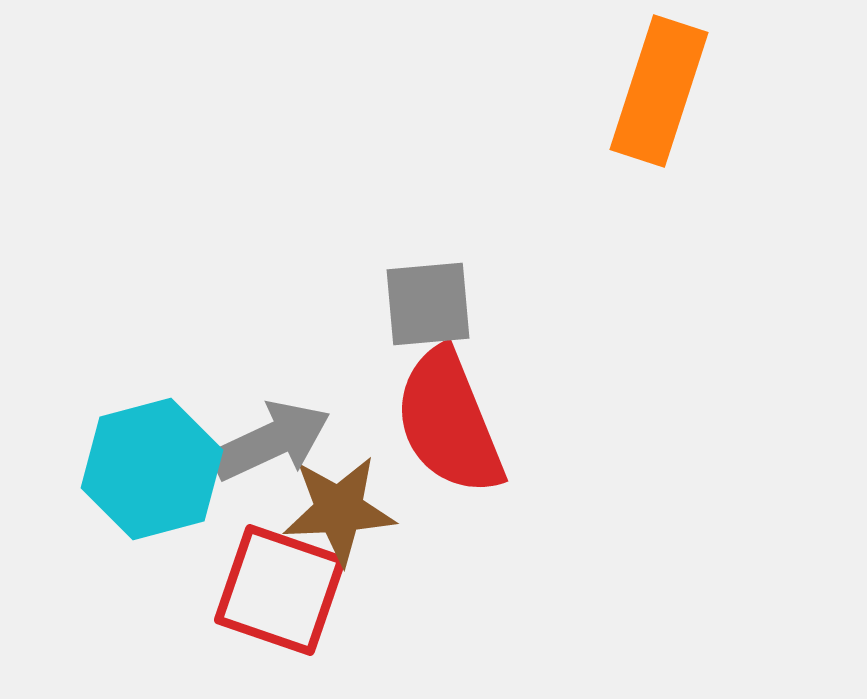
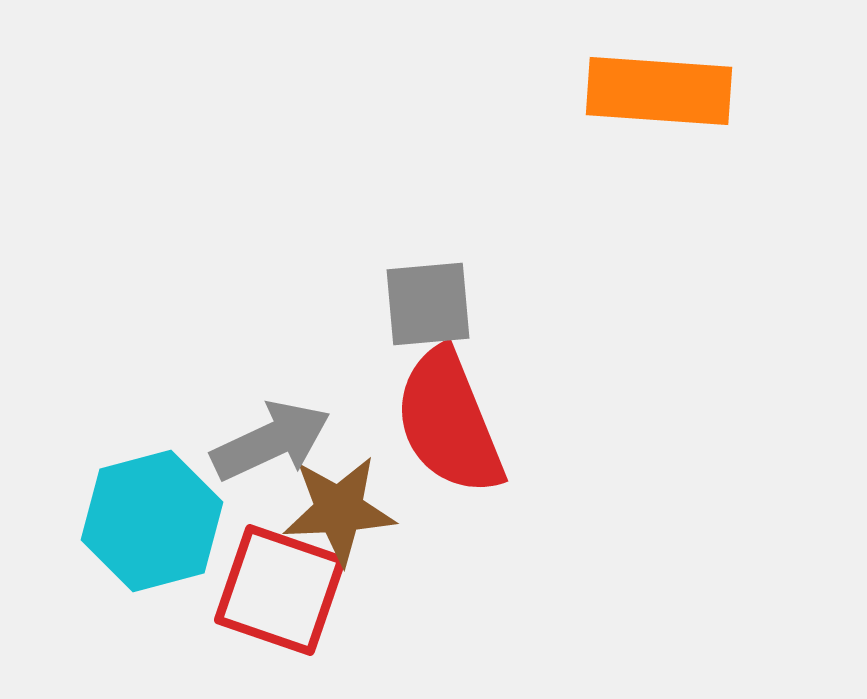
orange rectangle: rotated 76 degrees clockwise
cyan hexagon: moved 52 px down
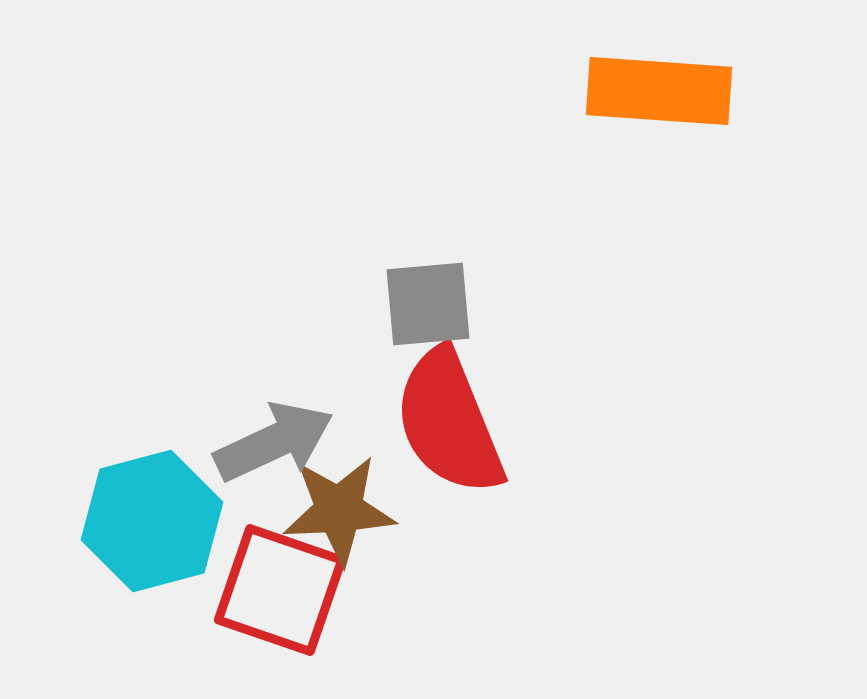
gray arrow: moved 3 px right, 1 px down
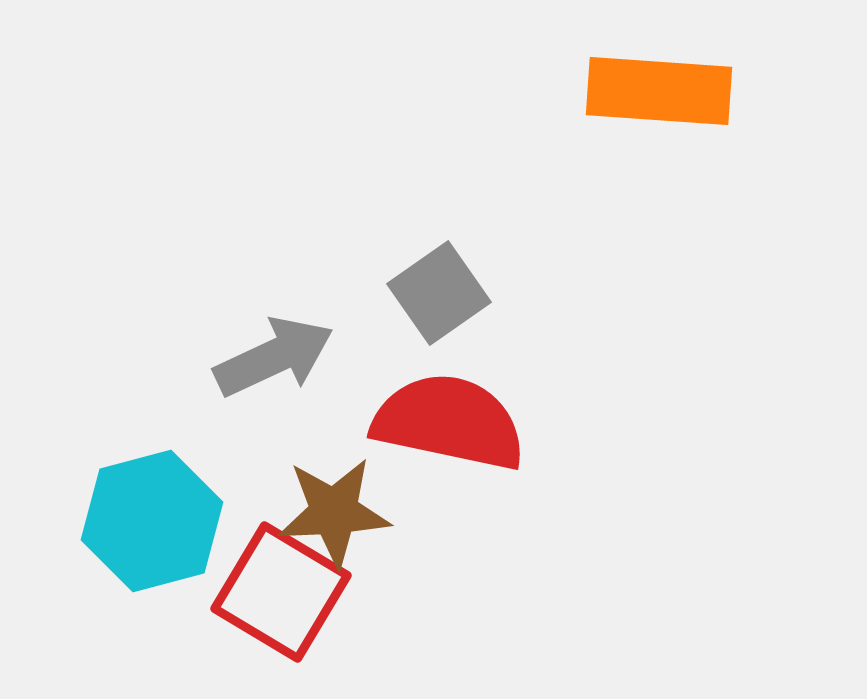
gray square: moved 11 px right, 11 px up; rotated 30 degrees counterclockwise
red semicircle: rotated 124 degrees clockwise
gray arrow: moved 85 px up
brown star: moved 5 px left, 2 px down
red square: moved 1 px right, 2 px down; rotated 12 degrees clockwise
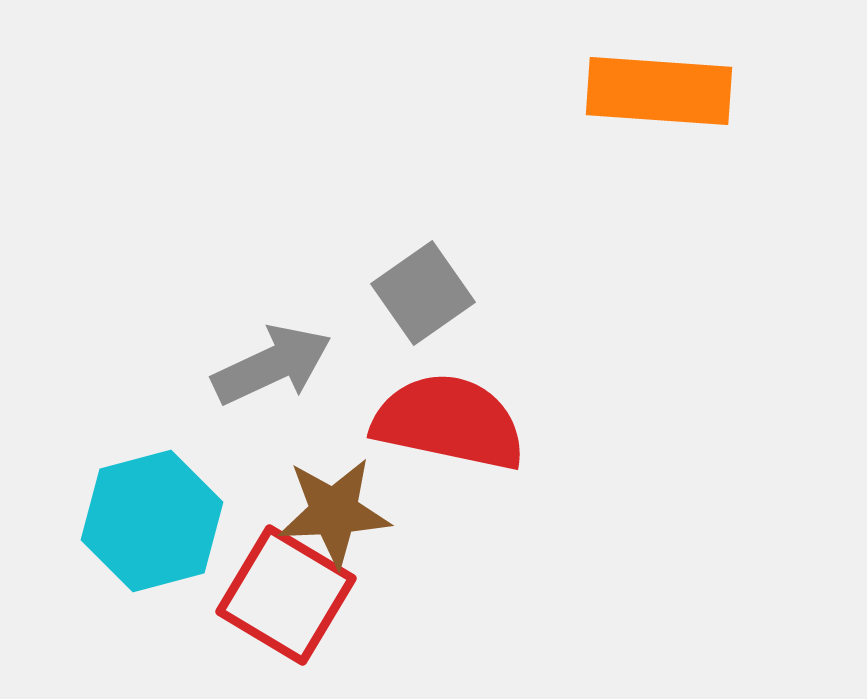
gray square: moved 16 px left
gray arrow: moved 2 px left, 8 px down
red square: moved 5 px right, 3 px down
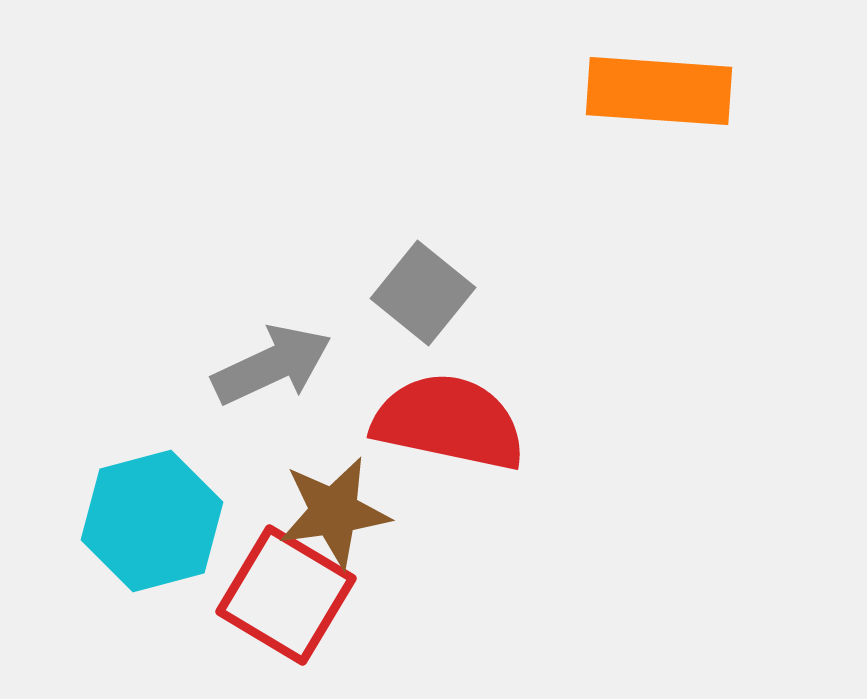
gray square: rotated 16 degrees counterclockwise
brown star: rotated 5 degrees counterclockwise
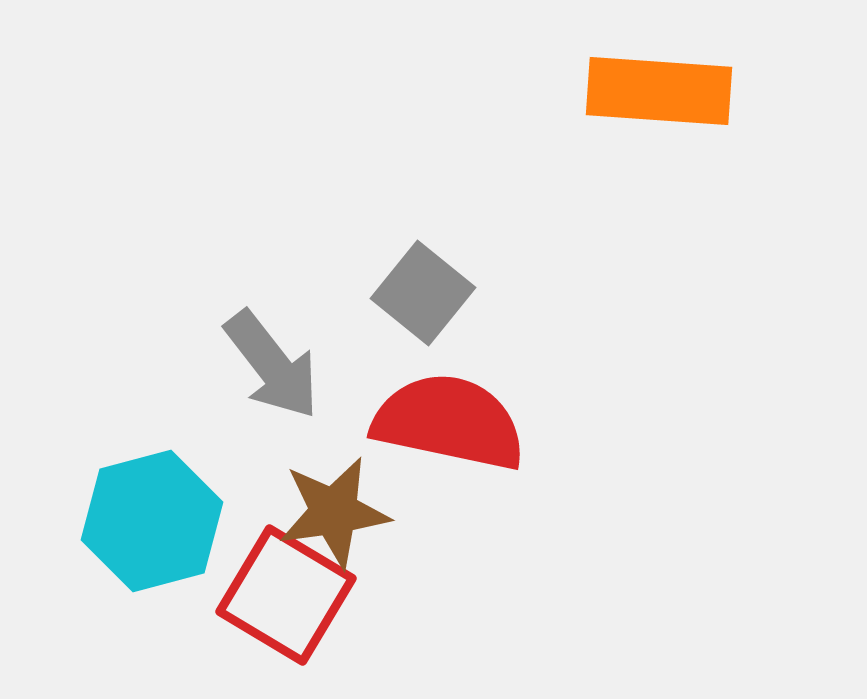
gray arrow: rotated 77 degrees clockwise
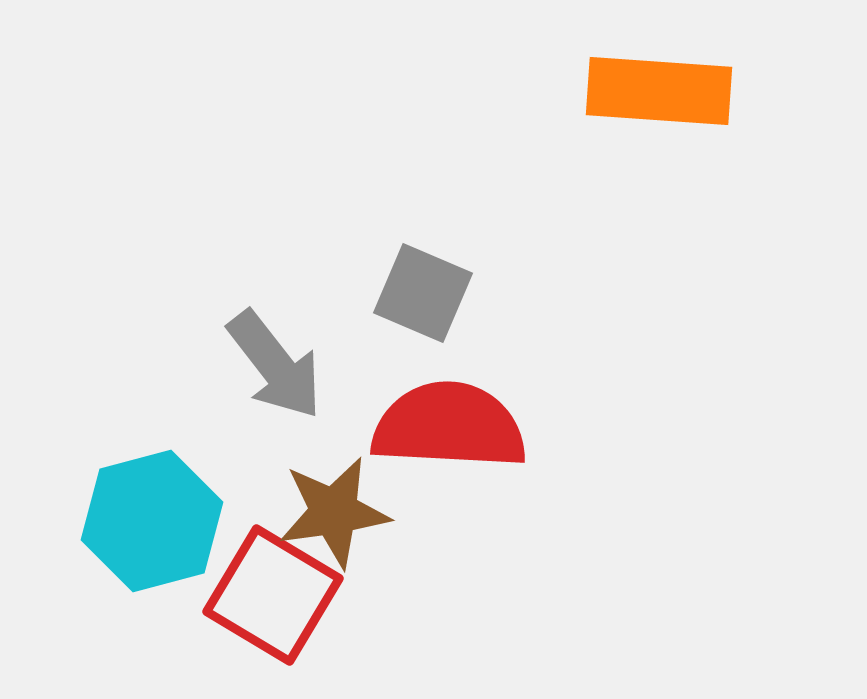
gray square: rotated 16 degrees counterclockwise
gray arrow: moved 3 px right
red semicircle: moved 4 px down; rotated 9 degrees counterclockwise
red square: moved 13 px left
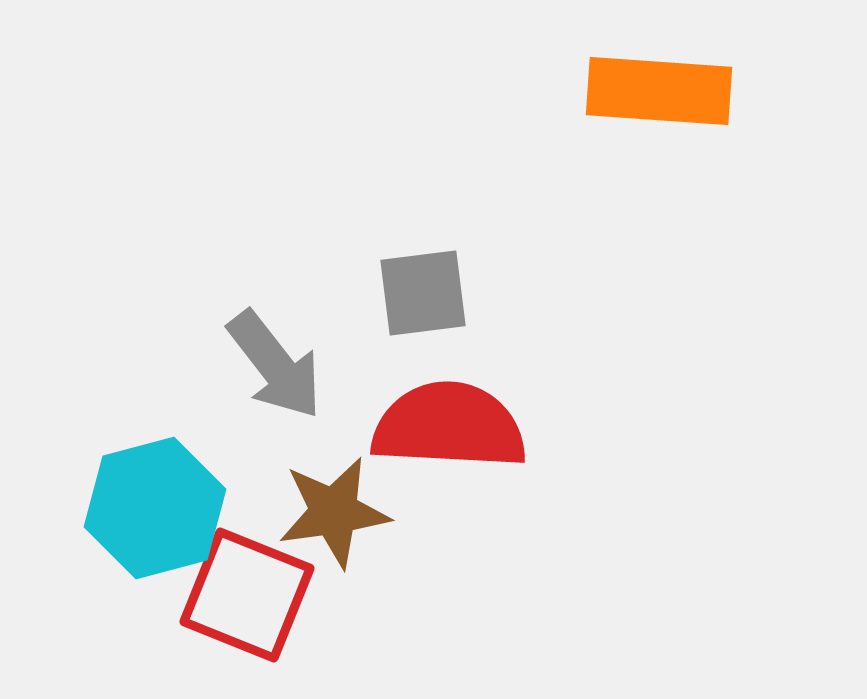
gray square: rotated 30 degrees counterclockwise
cyan hexagon: moved 3 px right, 13 px up
red square: moved 26 px left; rotated 9 degrees counterclockwise
